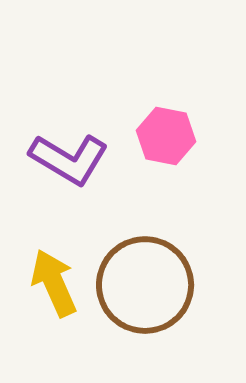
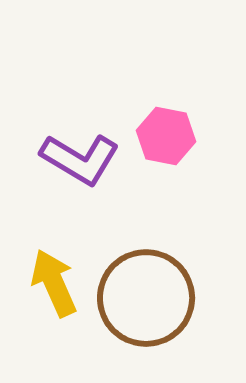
purple L-shape: moved 11 px right
brown circle: moved 1 px right, 13 px down
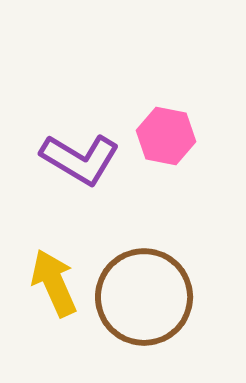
brown circle: moved 2 px left, 1 px up
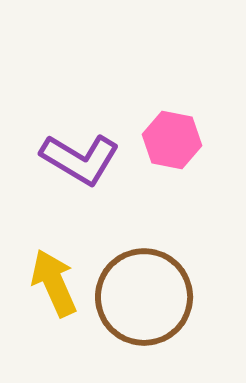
pink hexagon: moved 6 px right, 4 px down
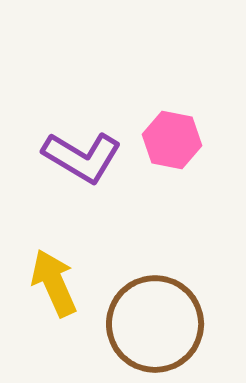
purple L-shape: moved 2 px right, 2 px up
brown circle: moved 11 px right, 27 px down
